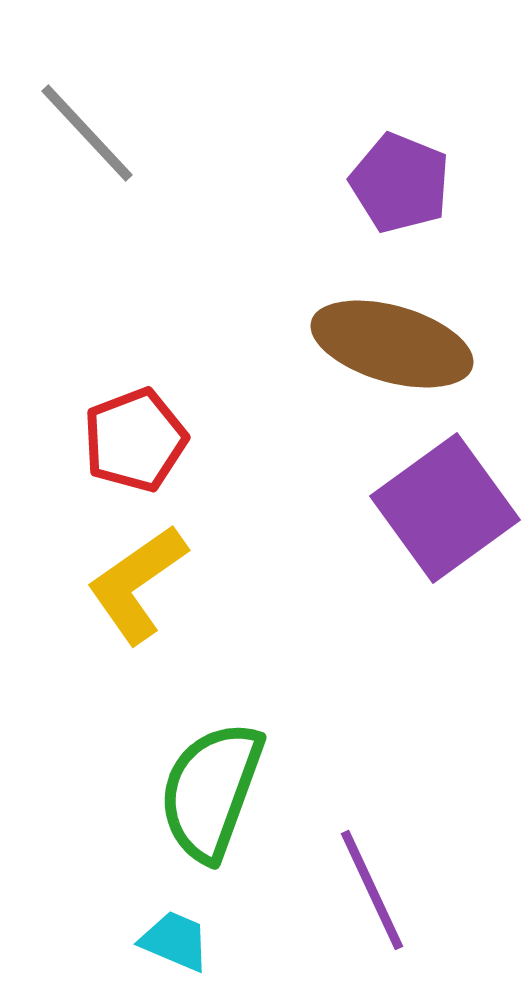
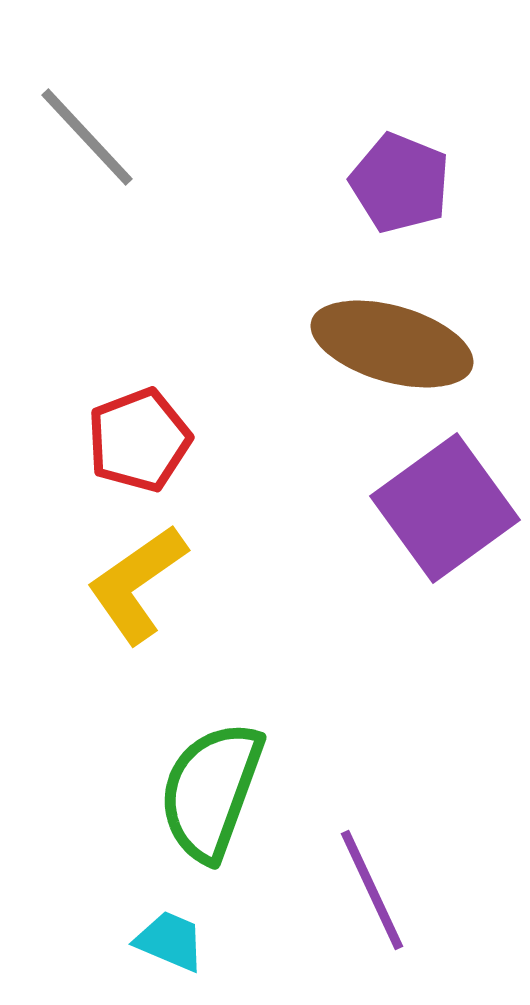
gray line: moved 4 px down
red pentagon: moved 4 px right
cyan trapezoid: moved 5 px left
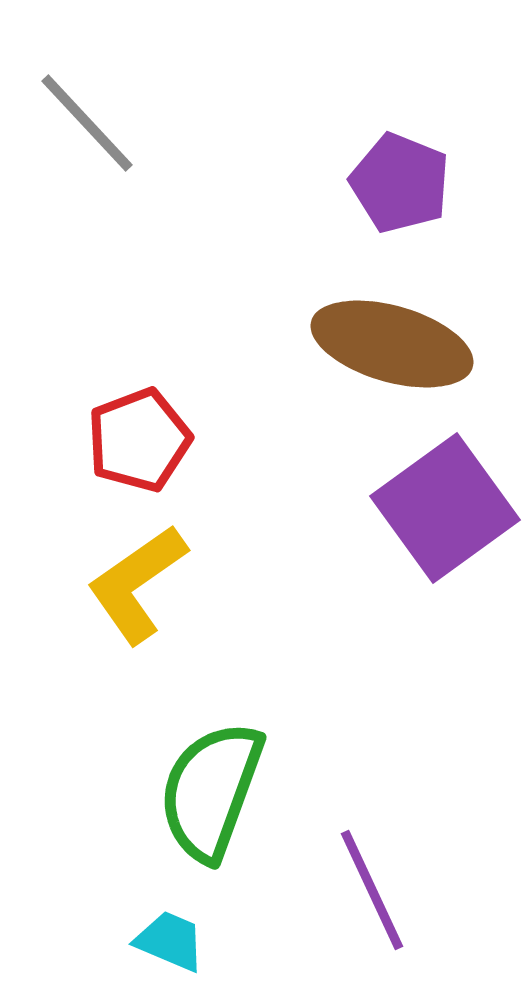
gray line: moved 14 px up
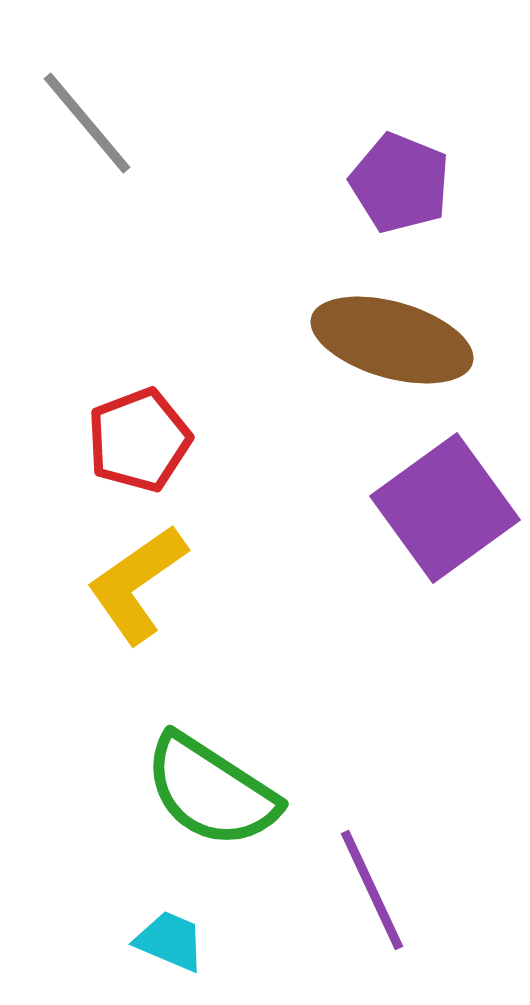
gray line: rotated 3 degrees clockwise
brown ellipse: moved 4 px up
green semicircle: rotated 77 degrees counterclockwise
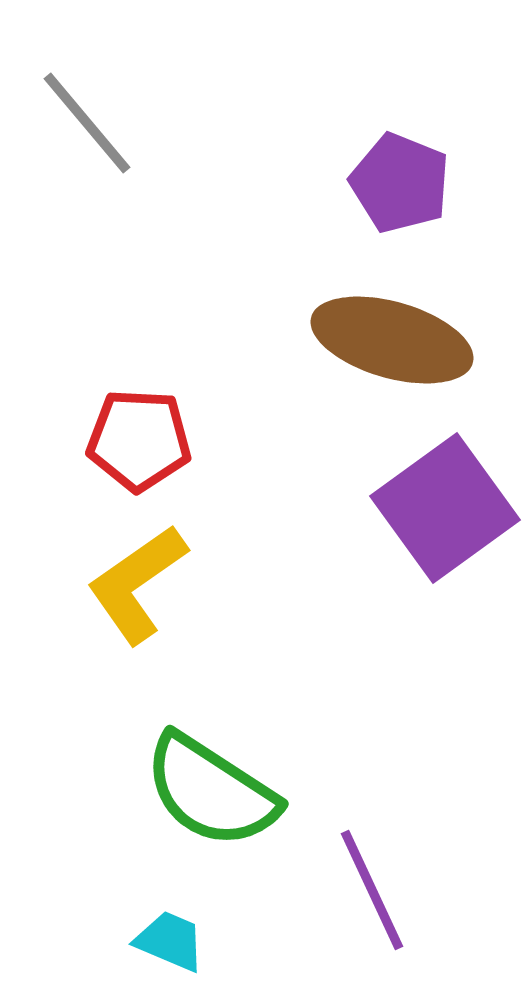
red pentagon: rotated 24 degrees clockwise
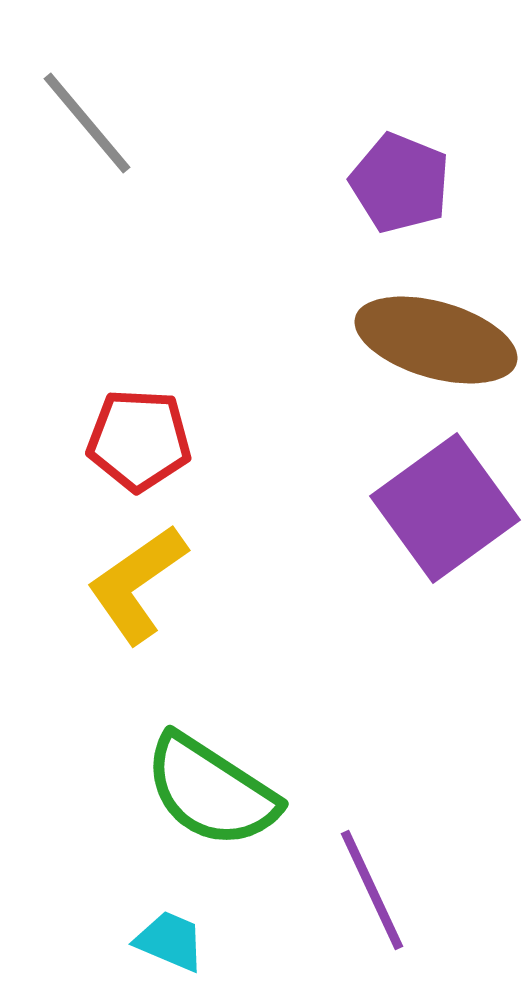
brown ellipse: moved 44 px right
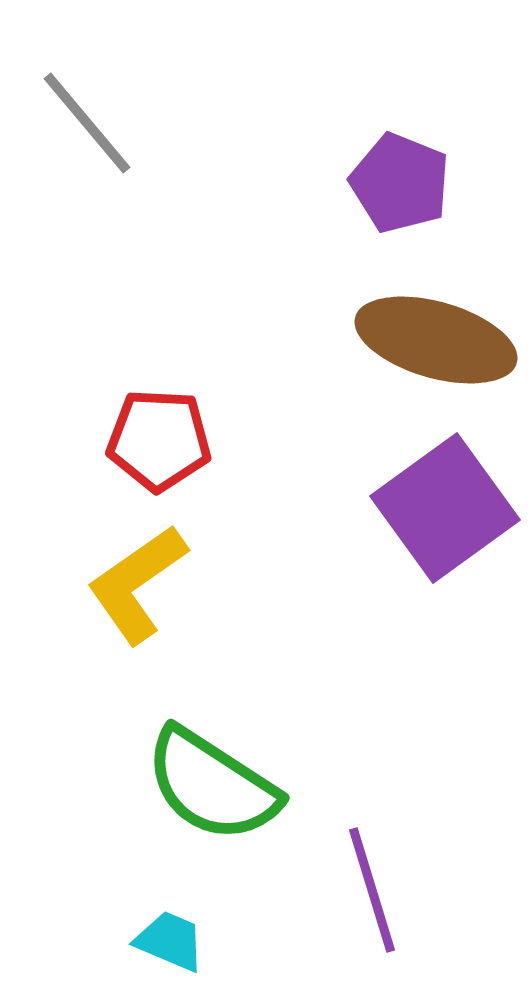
red pentagon: moved 20 px right
green semicircle: moved 1 px right, 6 px up
purple line: rotated 8 degrees clockwise
